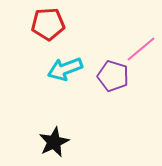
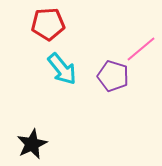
cyan arrow: moved 3 px left; rotated 108 degrees counterclockwise
black star: moved 22 px left, 2 px down
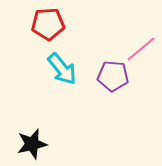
purple pentagon: rotated 12 degrees counterclockwise
black star: rotated 12 degrees clockwise
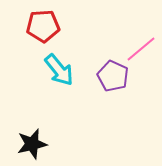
red pentagon: moved 5 px left, 2 px down
cyan arrow: moved 3 px left, 1 px down
purple pentagon: rotated 20 degrees clockwise
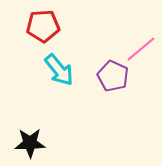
black star: moved 2 px left, 1 px up; rotated 12 degrees clockwise
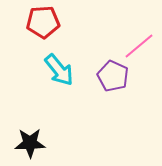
red pentagon: moved 4 px up
pink line: moved 2 px left, 3 px up
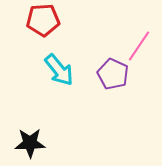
red pentagon: moved 2 px up
pink line: rotated 16 degrees counterclockwise
purple pentagon: moved 2 px up
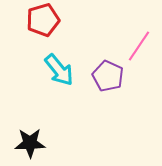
red pentagon: rotated 12 degrees counterclockwise
purple pentagon: moved 5 px left, 2 px down
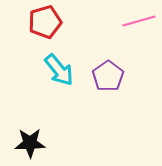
red pentagon: moved 2 px right, 2 px down
pink line: moved 25 px up; rotated 40 degrees clockwise
purple pentagon: rotated 12 degrees clockwise
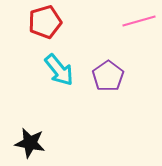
black star: rotated 12 degrees clockwise
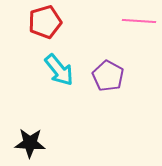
pink line: rotated 20 degrees clockwise
purple pentagon: rotated 8 degrees counterclockwise
black star: rotated 8 degrees counterclockwise
